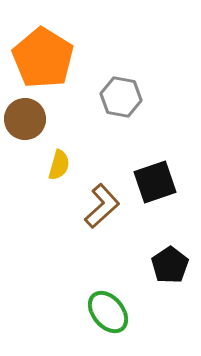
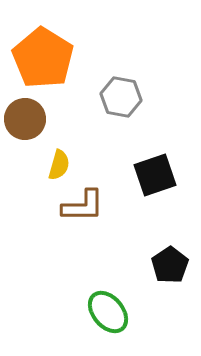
black square: moved 7 px up
brown L-shape: moved 19 px left; rotated 42 degrees clockwise
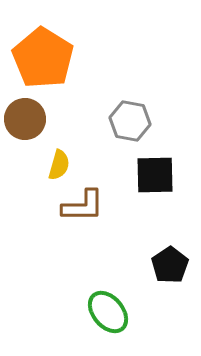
gray hexagon: moved 9 px right, 24 px down
black square: rotated 18 degrees clockwise
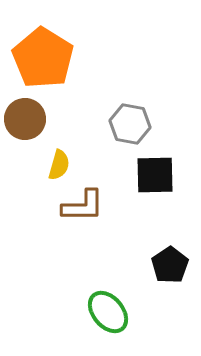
gray hexagon: moved 3 px down
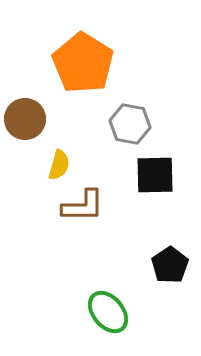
orange pentagon: moved 40 px right, 5 px down
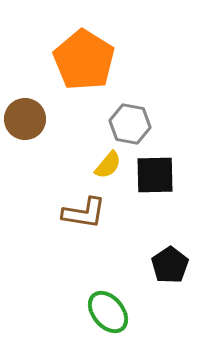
orange pentagon: moved 1 px right, 3 px up
yellow semicircle: moved 49 px right; rotated 24 degrees clockwise
brown L-shape: moved 1 px right, 7 px down; rotated 9 degrees clockwise
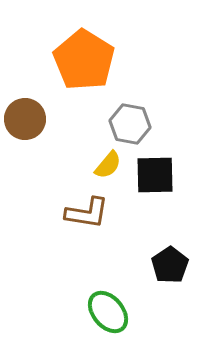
brown L-shape: moved 3 px right
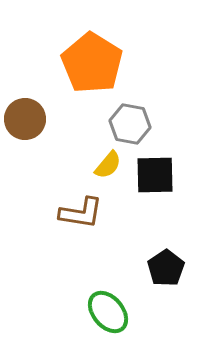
orange pentagon: moved 8 px right, 3 px down
brown L-shape: moved 6 px left
black pentagon: moved 4 px left, 3 px down
